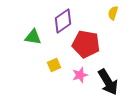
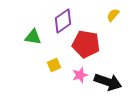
yellow semicircle: moved 2 px down; rotated 24 degrees clockwise
black arrow: rotated 40 degrees counterclockwise
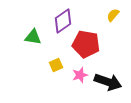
yellow square: moved 2 px right
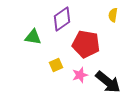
yellow semicircle: rotated 32 degrees counterclockwise
purple diamond: moved 1 px left, 2 px up
black arrow: rotated 20 degrees clockwise
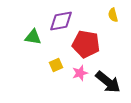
yellow semicircle: rotated 24 degrees counterclockwise
purple diamond: moved 1 px left, 2 px down; rotated 25 degrees clockwise
pink star: moved 2 px up
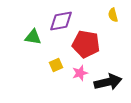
black arrow: rotated 52 degrees counterclockwise
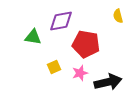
yellow semicircle: moved 5 px right, 1 px down
yellow square: moved 2 px left, 2 px down
